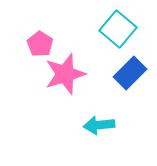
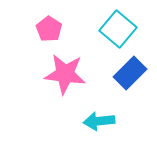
pink pentagon: moved 9 px right, 15 px up
pink star: rotated 24 degrees clockwise
cyan arrow: moved 4 px up
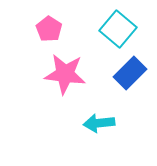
cyan arrow: moved 2 px down
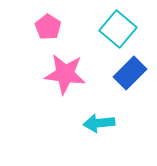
pink pentagon: moved 1 px left, 2 px up
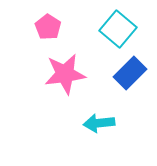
pink star: rotated 15 degrees counterclockwise
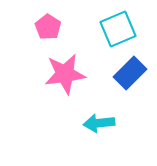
cyan square: rotated 27 degrees clockwise
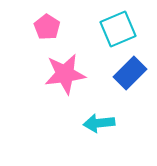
pink pentagon: moved 1 px left
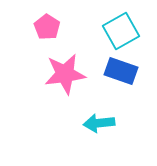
cyan square: moved 3 px right, 2 px down; rotated 6 degrees counterclockwise
blue rectangle: moved 9 px left, 2 px up; rotated 64 degrees clockwise
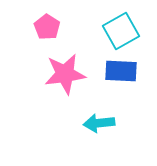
blue rectangle: rotated 16 degrees counterclockwise
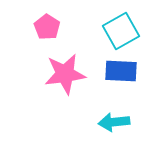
cyan arrow: moved 15 px right, 1 px up
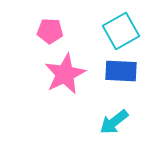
pink pentagon: moved 3 px right, 4 px down; rotated 30 degrees counterclockwise
pink star: rotated 18 degrees counterclockwise
cyan arrow: rotated 32 degrees counterclockwise
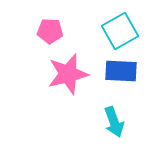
cyan square: moved 1 px left
pink star: moved 3 px right; rotated 12 degrees clockwise
cyan arrow: rotated 72 degrees counterclockwise
